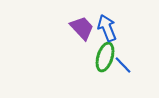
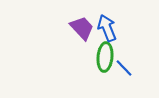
green ellipse: rotated 12 degrees counterclockwise
blue line: moved 1 px right, 3 px down
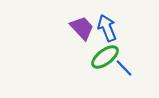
green ellipse: rotated 48 degrees clockwise
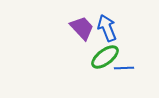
blue line: rotated 48 degrees counterclockwise
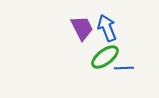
purple trapezoid: rotated 16 degrees clockwise
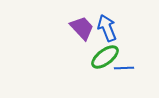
purple trapezoid: rotated 16 degrees counterclockwise
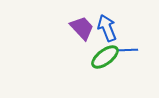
blue line: moved 4 px right, 18 px up
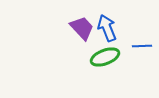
blue line: moved 14 px right, 4 px up
green ellipse: rotated 16 degrees clockwise
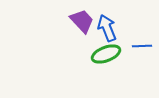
purple trapezoid: moved 7 px up
green ellipse: moved 1 px right, 3 px up
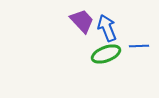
blue line: moved 3 px left
